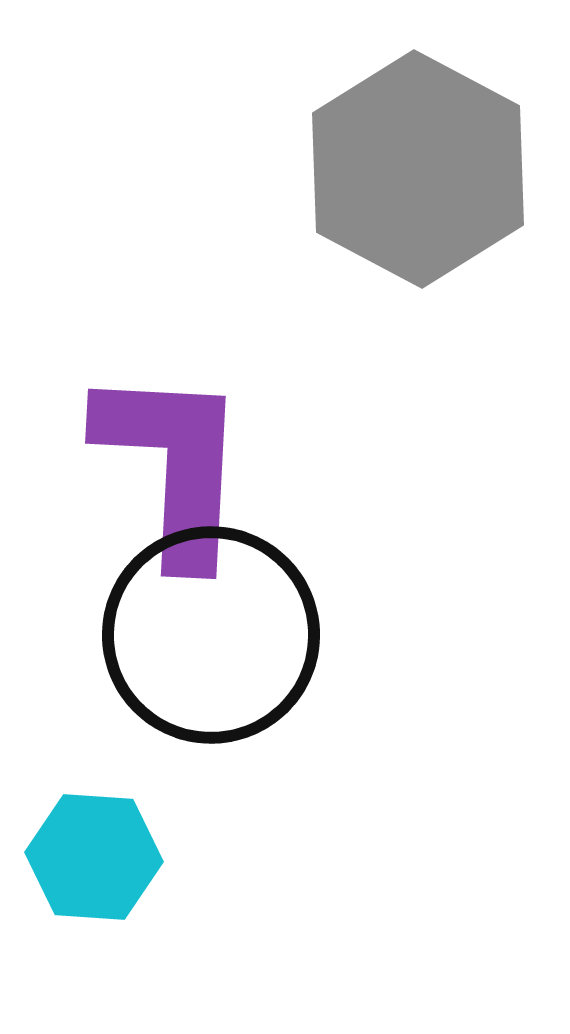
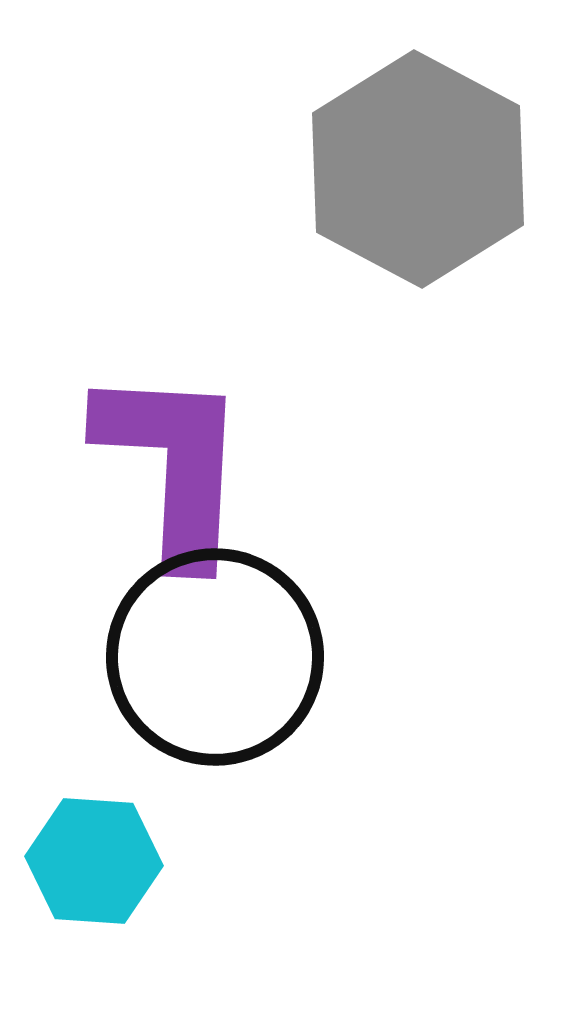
black circle: moved 4 px right, 22 px down
cyan hexagon: moved 4 px down
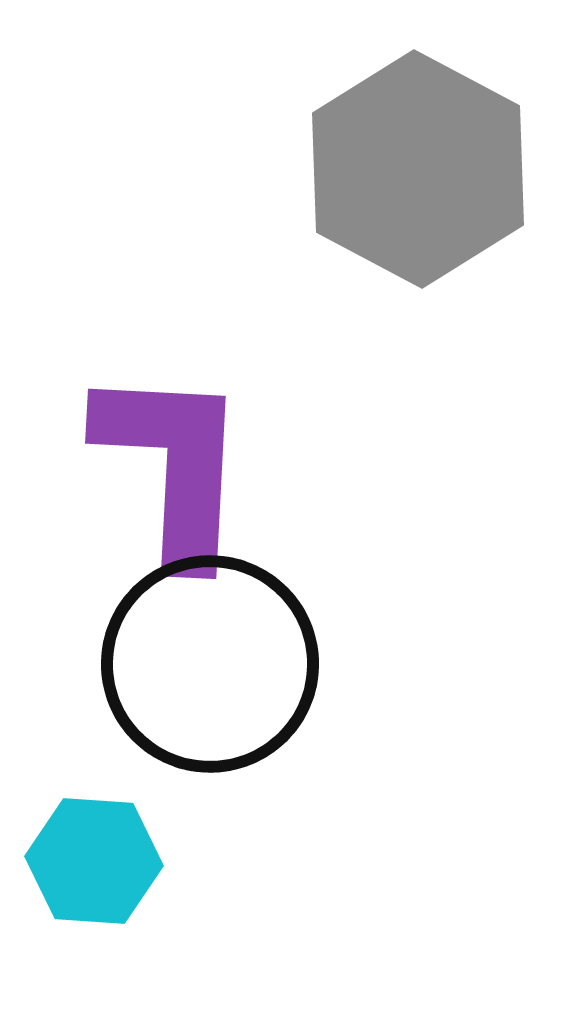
black circle: moved 5 px left, 7 px down
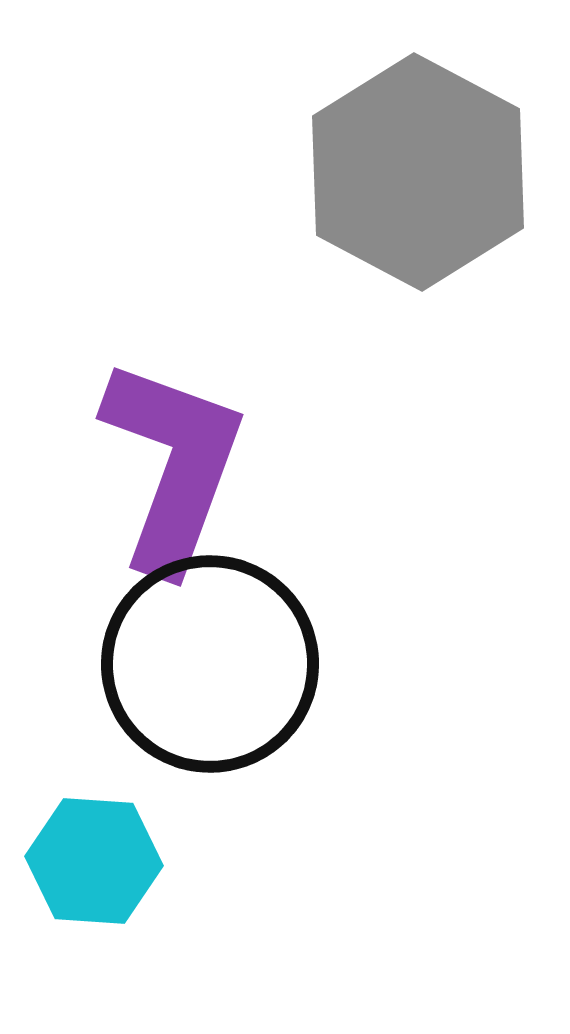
gray hexagon: moved 3 px down
purple L-shape: rotated 17 degrees clockwise
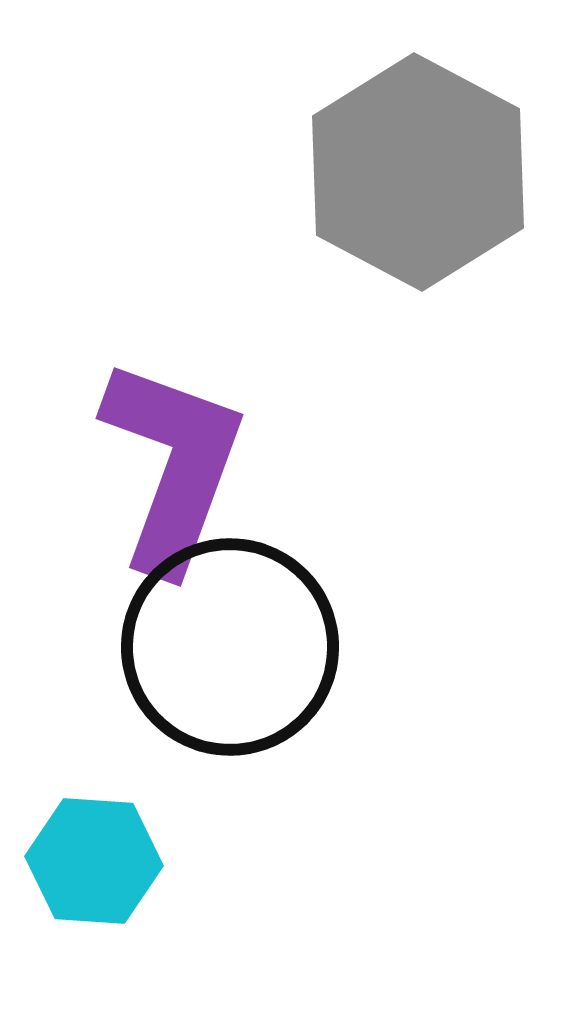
black circle: moved 20 px right, 17 px up
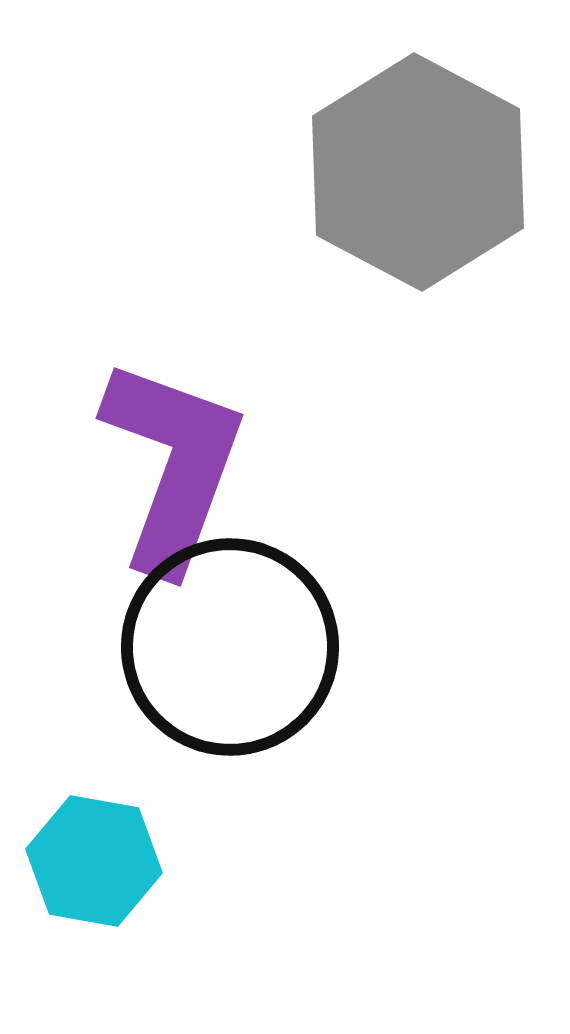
cyan hexagon: rotated 6 degrees clockwise
